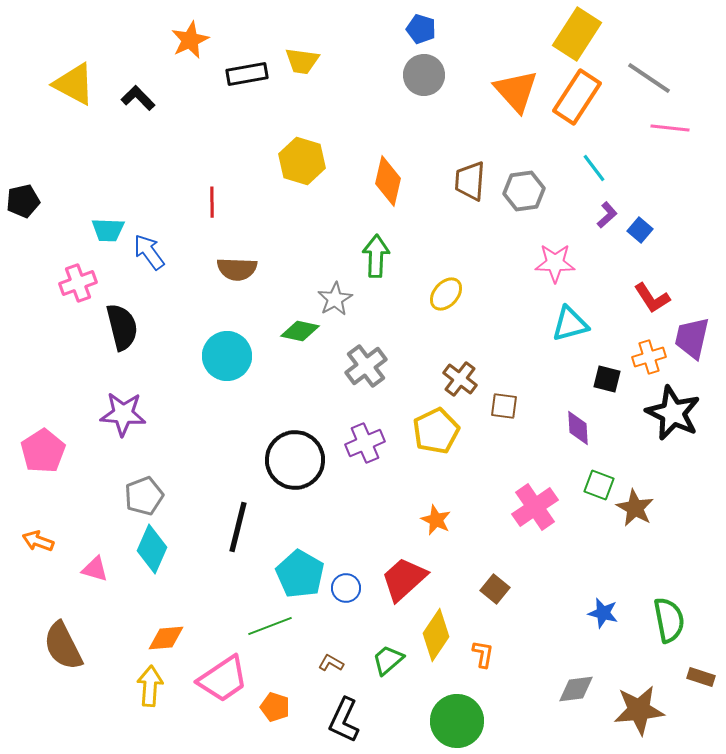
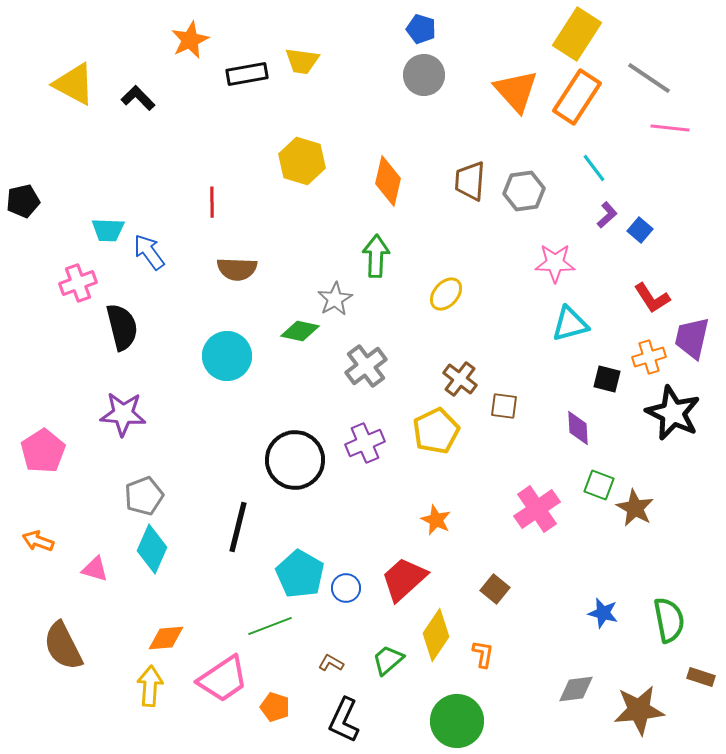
pink cross at (535, 507): moved 2 px right, 2 px down
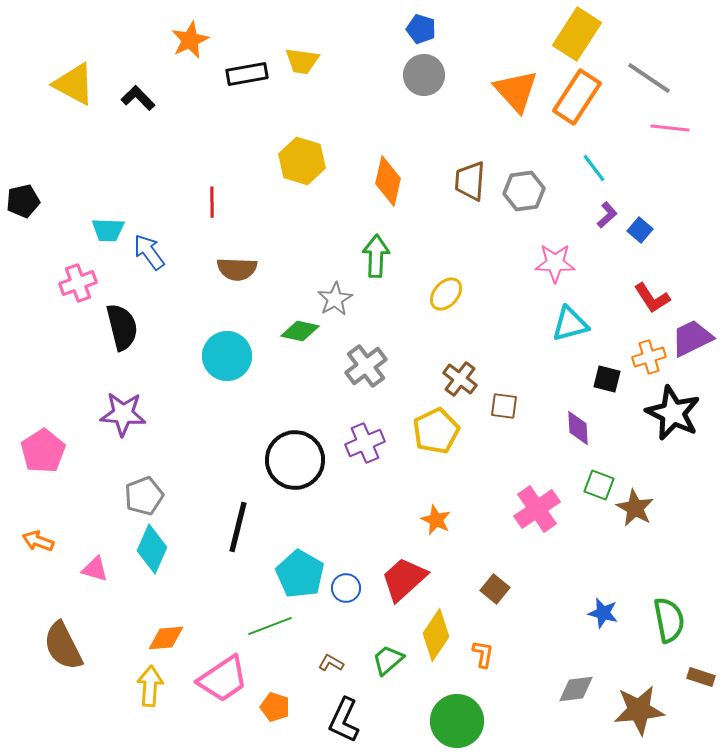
purple trapezoid at (692, 338): rotated 51 degrees clockwise
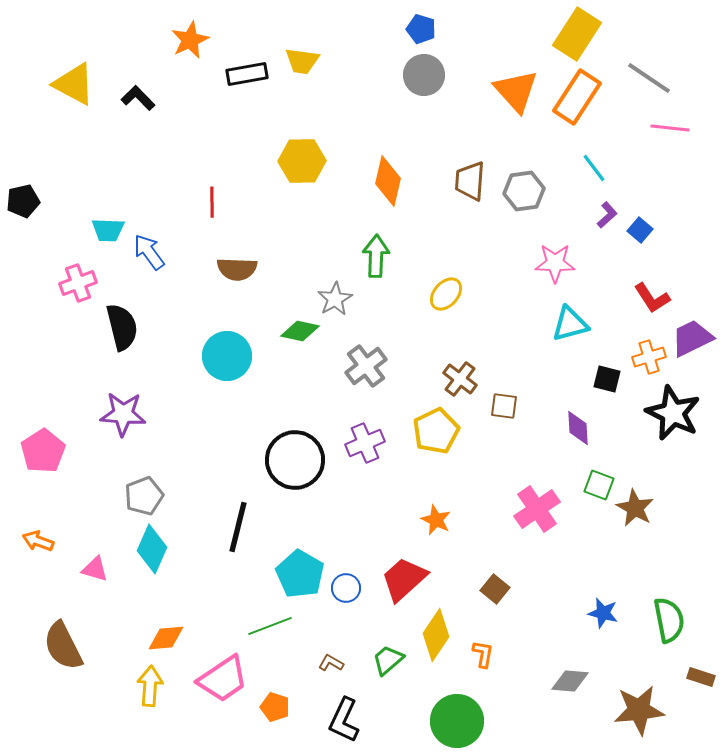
yellow hexagon at (302, 161): rotated 18 degrees counterclockwise
gray diamond at (576, 689): moved 6 px left, 8 px up; rotated 12 degrees clockwise
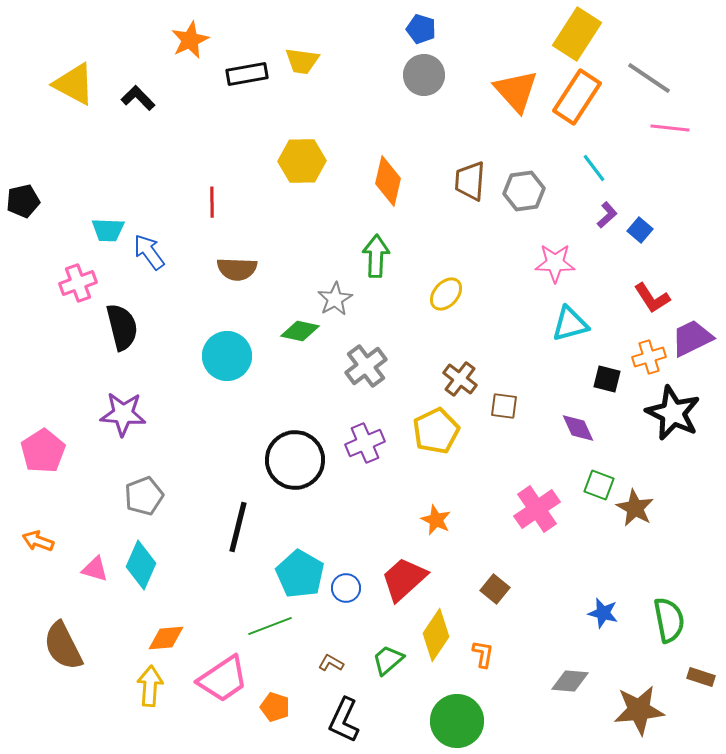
purple diamond at (578, 428): rotated 21 degrees counterclockwise
cyan diamond at (152, 549): moved 11 px left, 16 px down
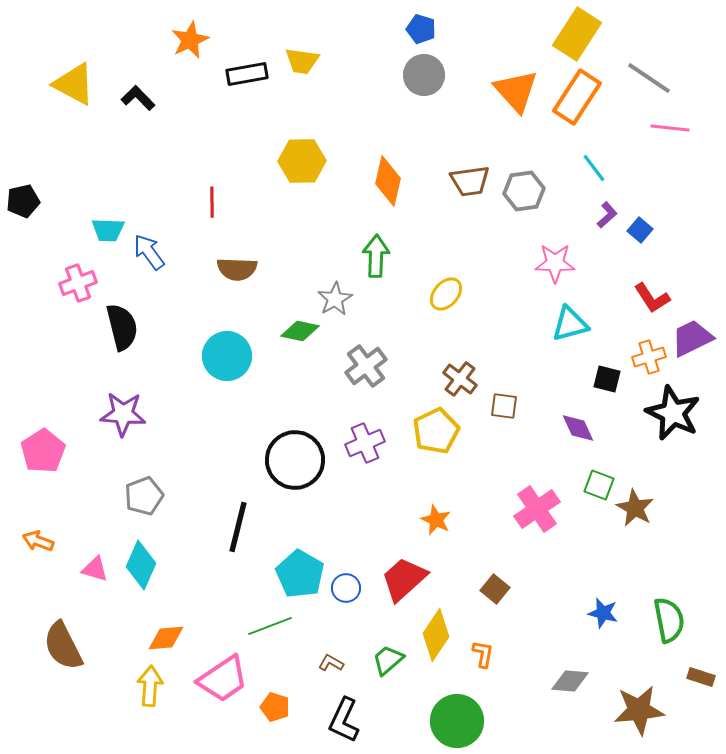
brown trapezoid at (470, 181): rotated 102 degrees counterclockwise
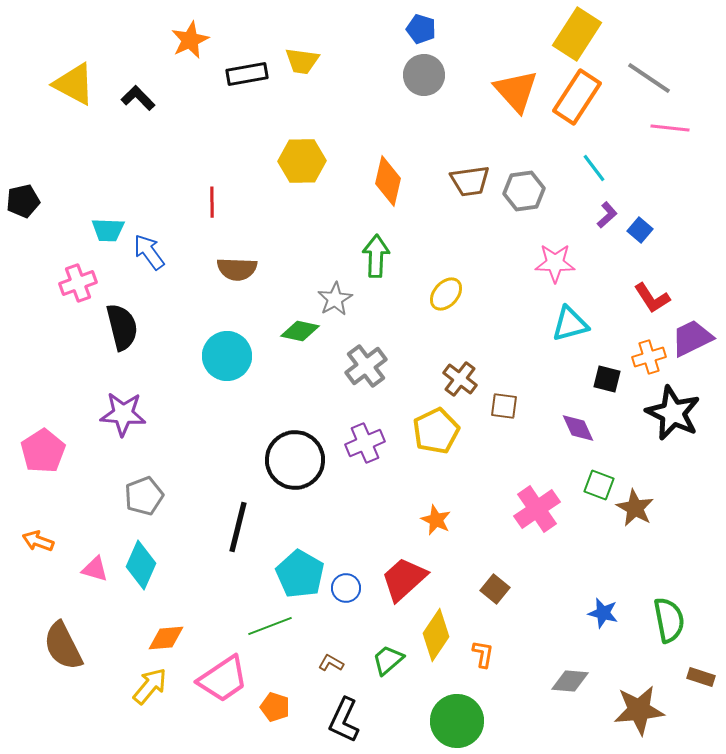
yellow arrow at (150, 686): rotated 36 degrees clockwise
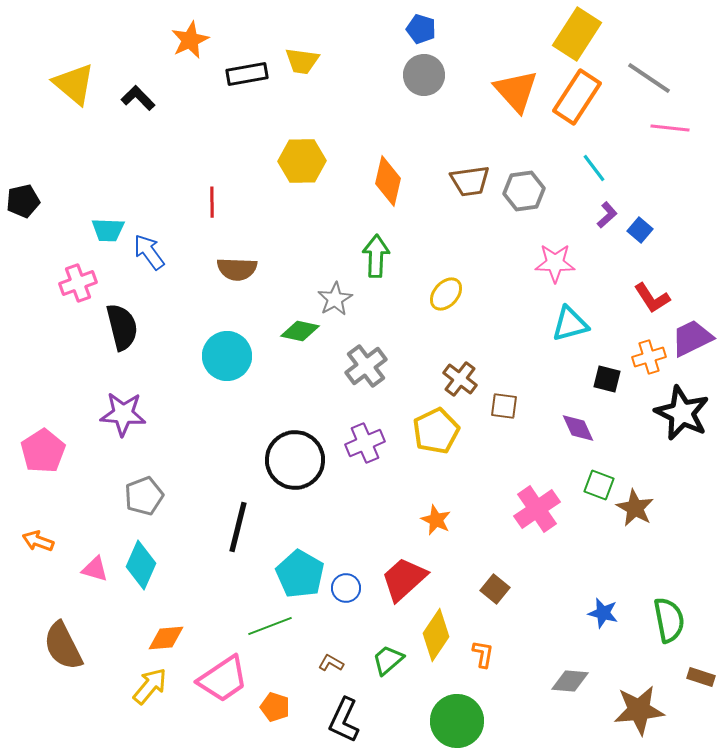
yellow triangle at (74, 84): rotated 12 degrees clockwise
black star at (673, 413): moved 9 px right
